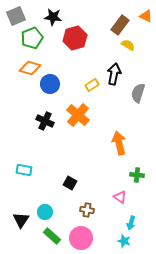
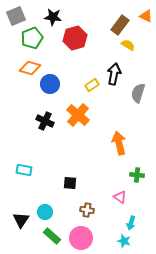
black square: rotated 24 degrees counterclockwise
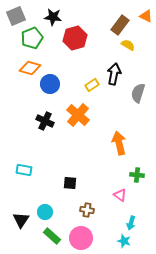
pink triangle: moved 2 px up
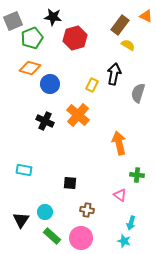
gray square: moved 3 px left, 5 px down
yellow rectangle: rotated 32 degrees counterclockwise
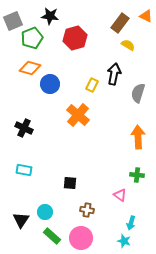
black star: moved 3 px left, 1 px up
brown rectangle: moved 2 px up
black cross: moved 21 px left, 7 px down
orange arrow: moved 19 px right, 6 px up; rotated 10 degrees clockwise
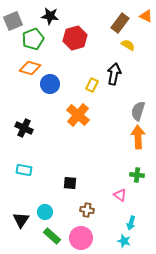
green pentagon: moved 1 px right, 1 px down
gray semicircle: moved 18 px down
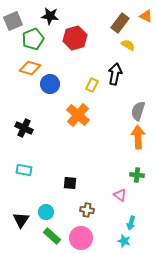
black arrow: moved 1 px right
cyan circle: moved 1 px right
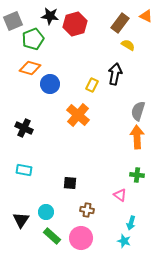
red hexagon: moved 14 px up
orange arrow: moved 1 px left
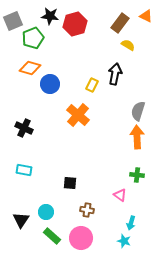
green pentagon: moved 1 px up
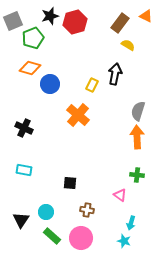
black star: rotated 24 degrees counterclockwise
red hexagon: moved 2 px up
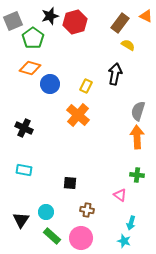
green pentagon: rotated 15 degrees counterclockwise
yellow rectangle: moved 6 px left, 1 px down
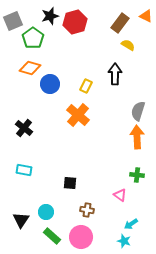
black arrow: rotated 10 degrees counterclockwise
black cross: rotated 12 degrees clockwise
cyan arrow: moved 1 px down; rotated 40 degrees clockwise
pink circle: moved 1 px up
